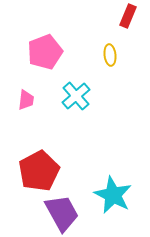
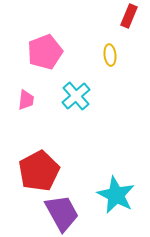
red rectangle: moved 1 px right
cyan star: moved 3 px right
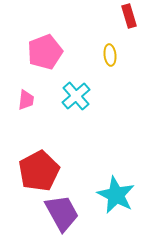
red rectangle: rotated 40 degrees counterclockwise
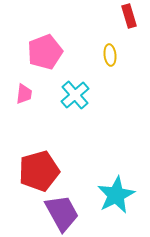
cyan cross: moved 1 px left, 1 px up
pink trapezoid: moved 2 px left, 6 px up
red pentagon: rotated 12 degrees clockwise
cyan star: rotated 18 degrees clockwise
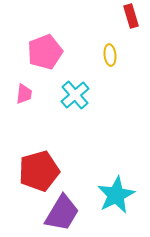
red rectangle: moved 2 px right
purple trapezoid: rotated 60 degrees clockwise
